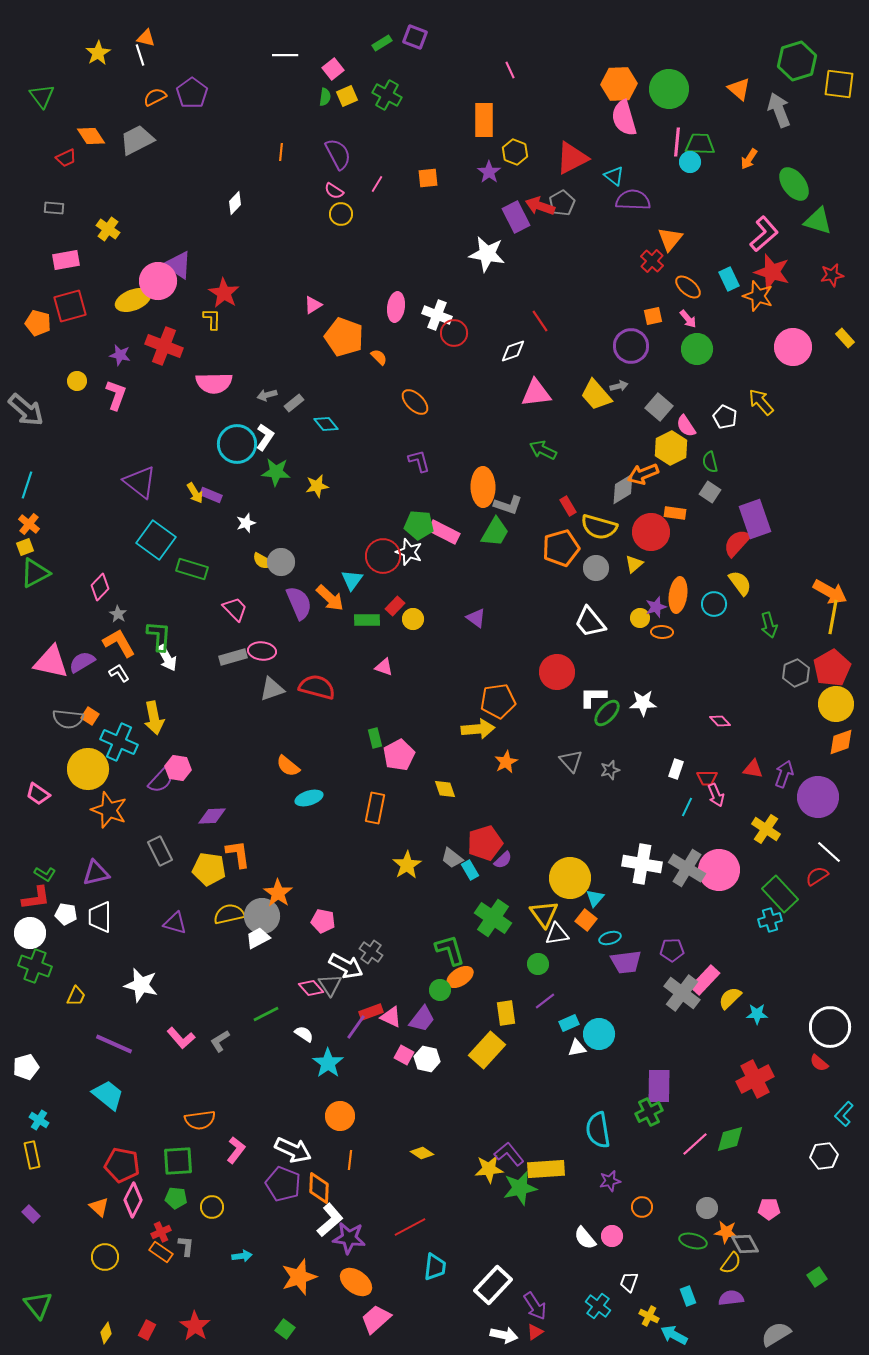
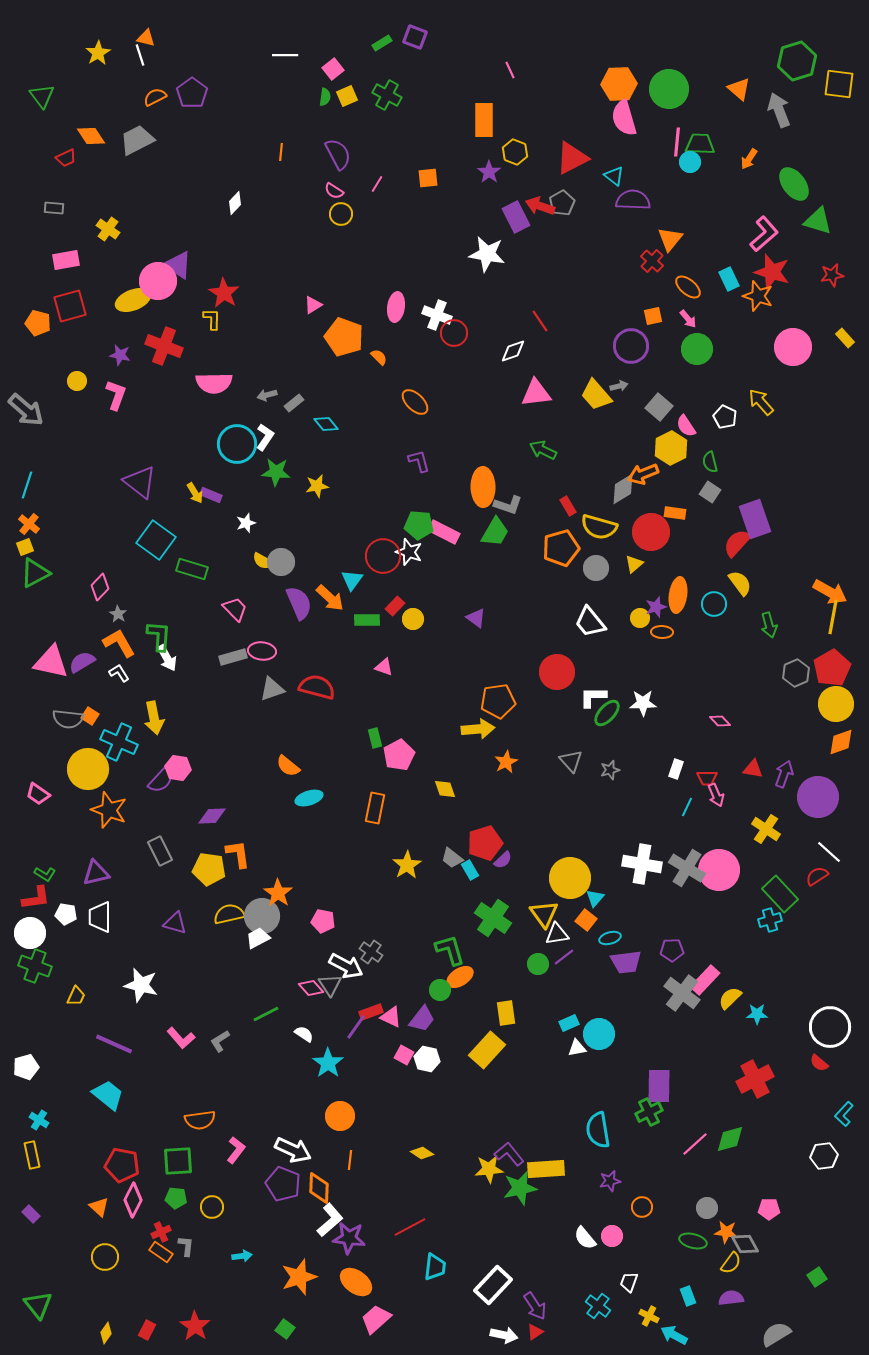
purple line at (545, 1001): moved 19 px right, 44 px up
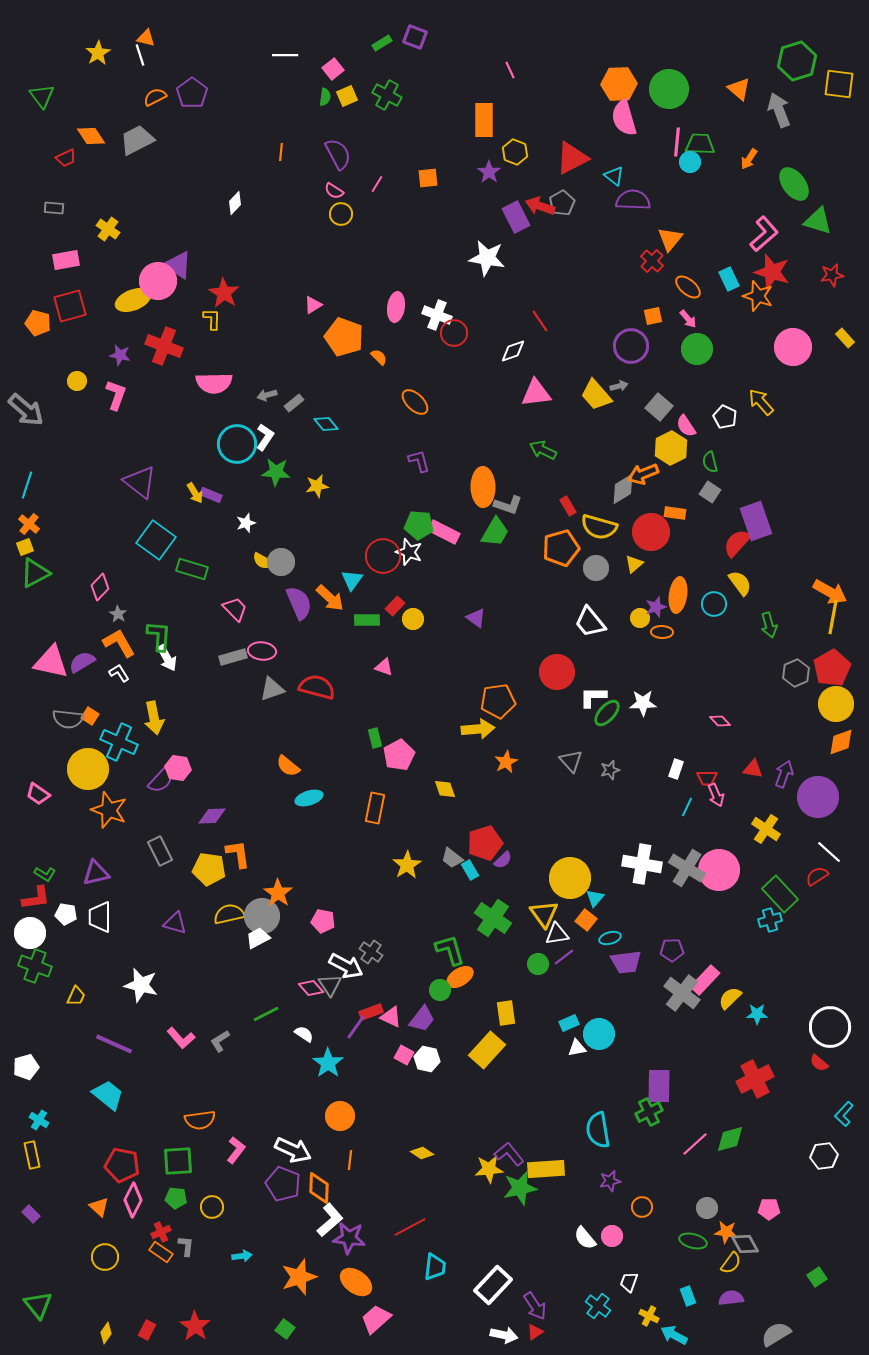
white star at (487, 254): moved 4 px down
purple rectangle at (755, 519): moved 1 px right, 2 px down
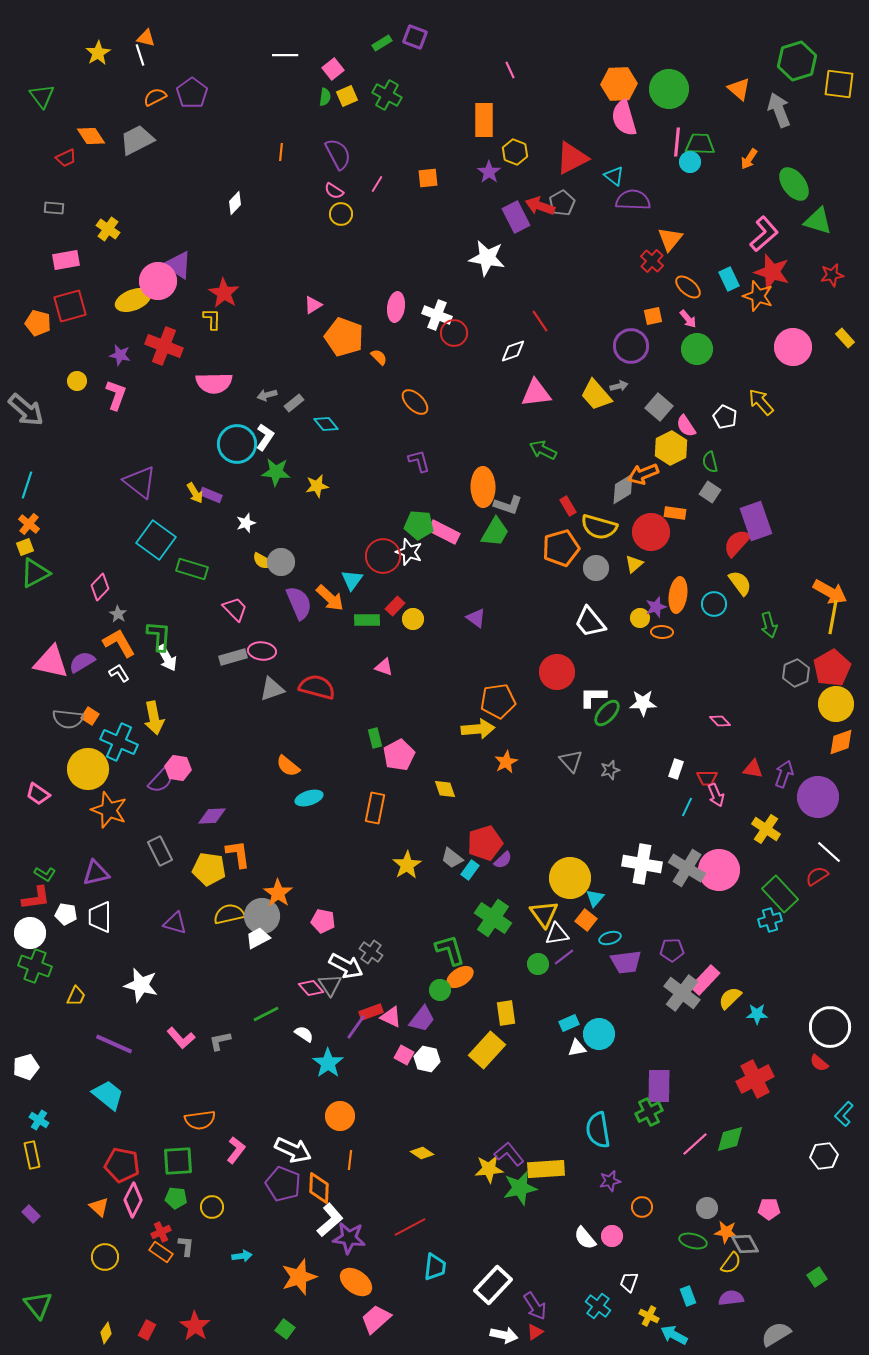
cyan rectangle at (470, 870): rotated 66 degrees clockwise
gray L-shape at (220, 1041): rotated 20 degrees clockwise
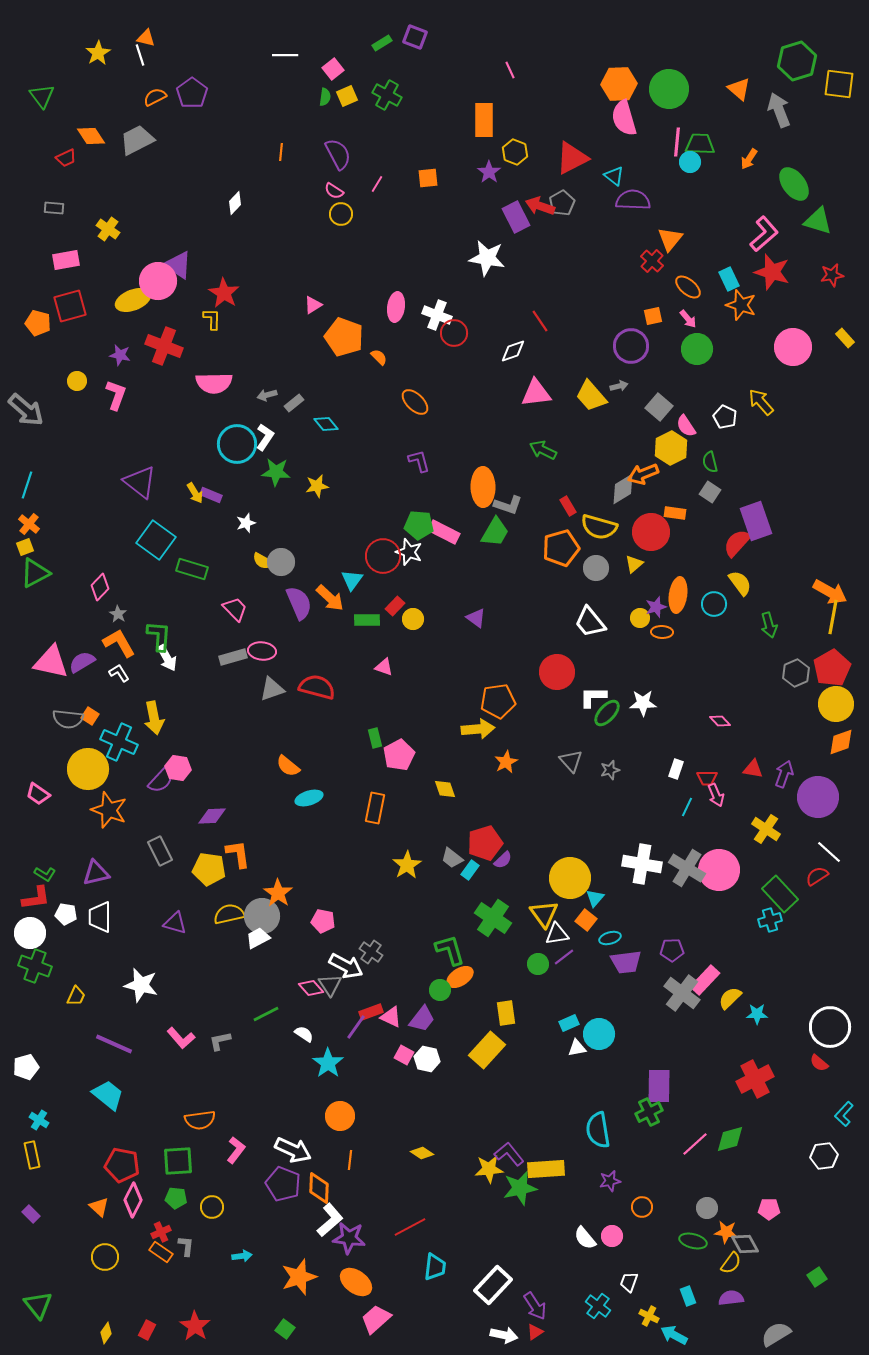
orange star at (758, 296): moved 17 px left, 9 px down
yellow trapezoid at (596, 395): moved 5 px left, 1 px down
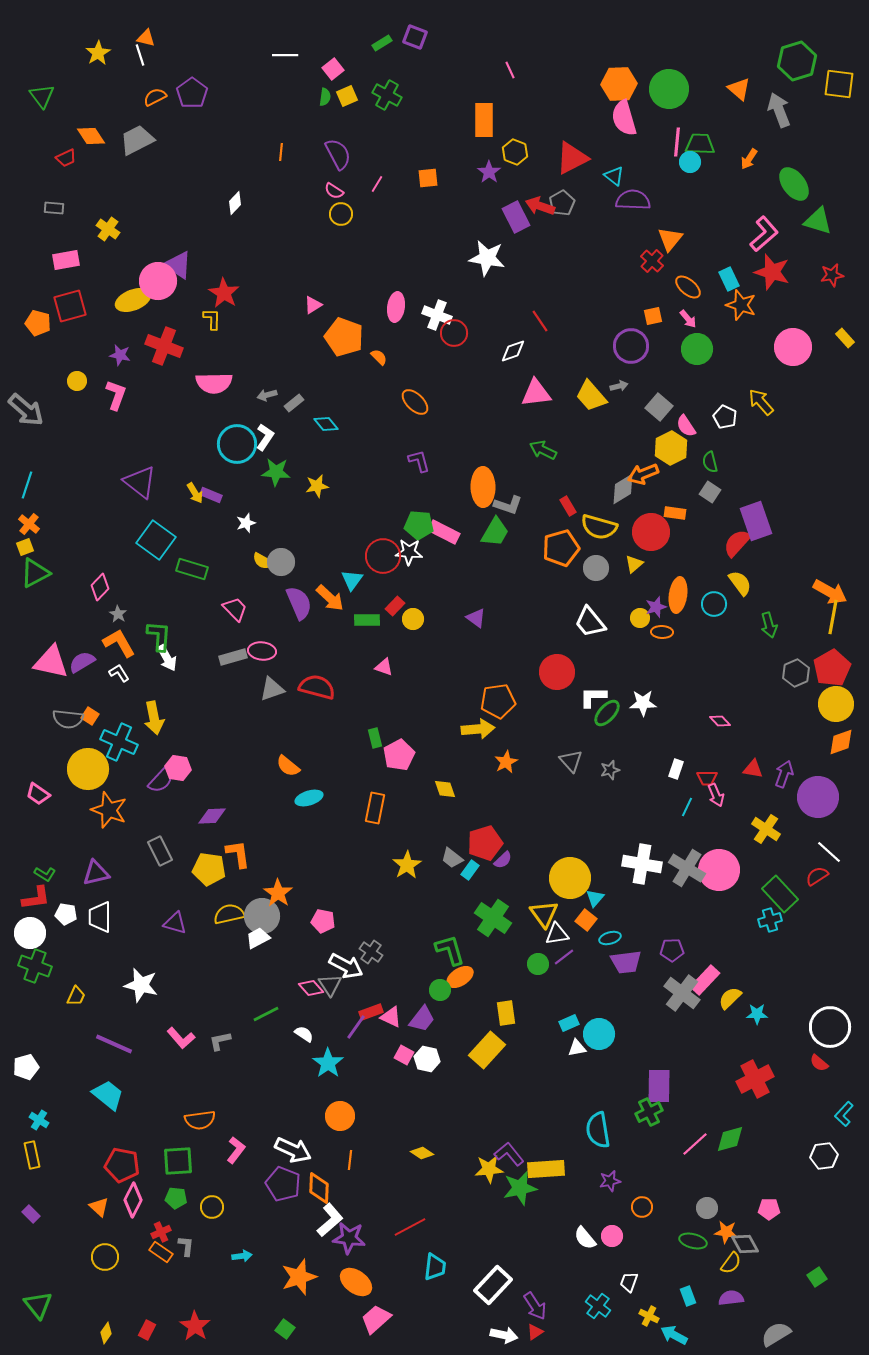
white star at (409, 552): rotated 16 degrees counterclockwise
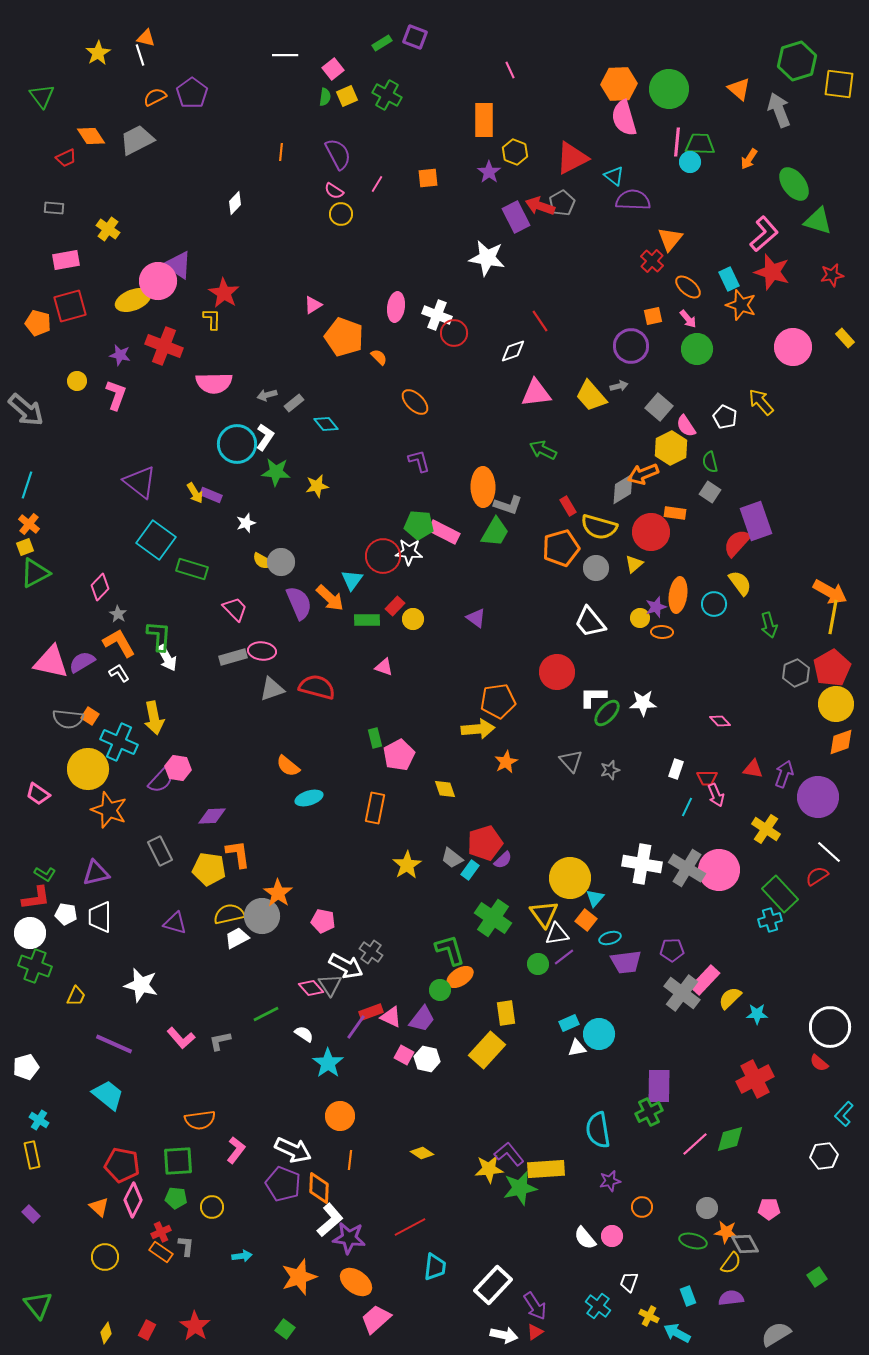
white trapezoid at (258, 938): moved 21 px left
cyan arrow at (674, 1335): moved 3 px right, 2 px up
